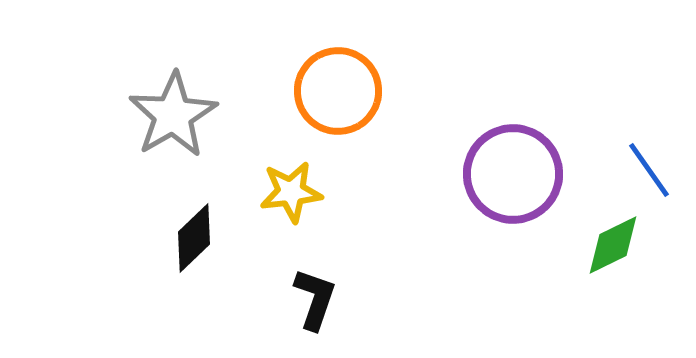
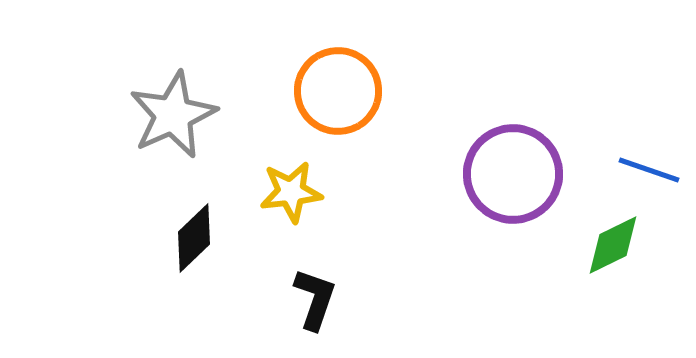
gray star: rotated 6 degrees clockwise
blue line: rotated 36 degrees counterclockwise
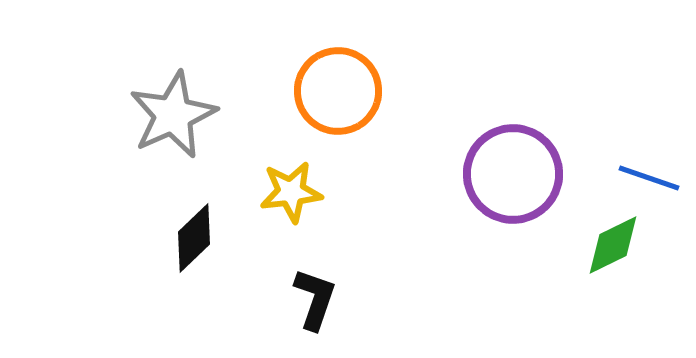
blue line: moved 8 px down
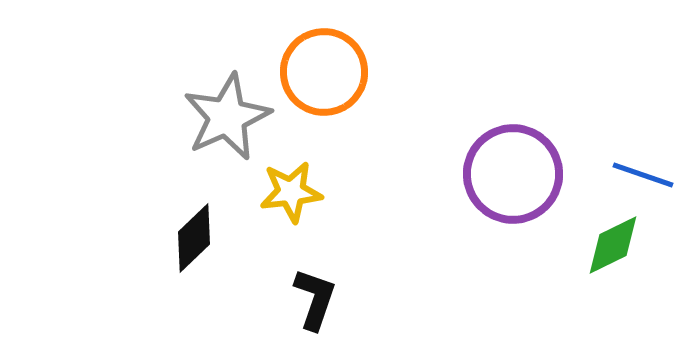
orange circle: moved 14 px left, 19 px up
gray star: moved 54 px right, 2 px down
blue line: moved 6 px left, 3 px up
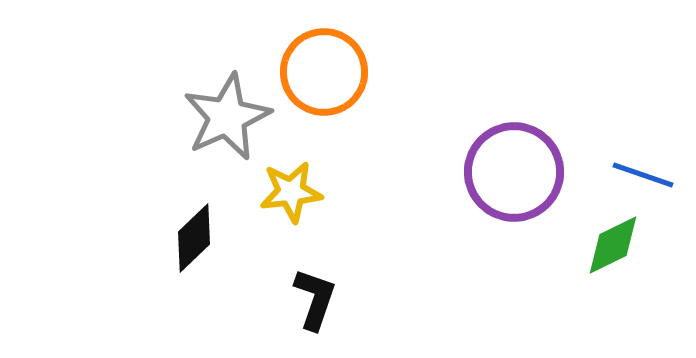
purple circle: moved 1 px right, 2 px up
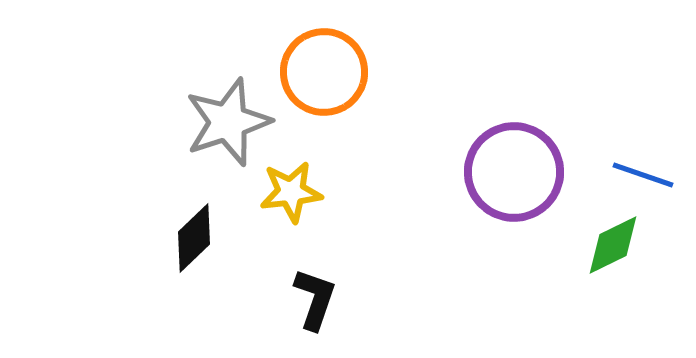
gray star: moved 1 px right, 5 px down; rotated 6 degrees clockwise
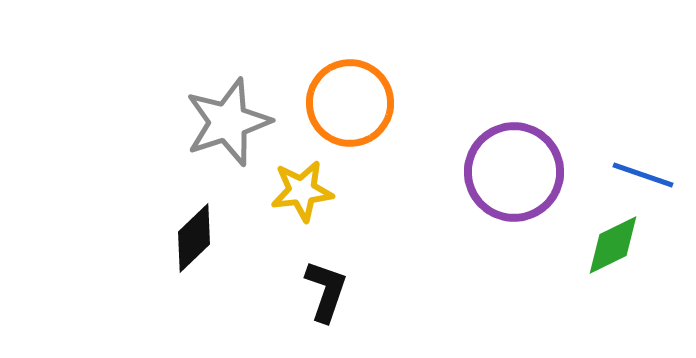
orange circle: moved 26 px right, 31 px down
yellow star: moved 11 px right, 1 px up
black L-shape: moved 11 px right, 8 px up
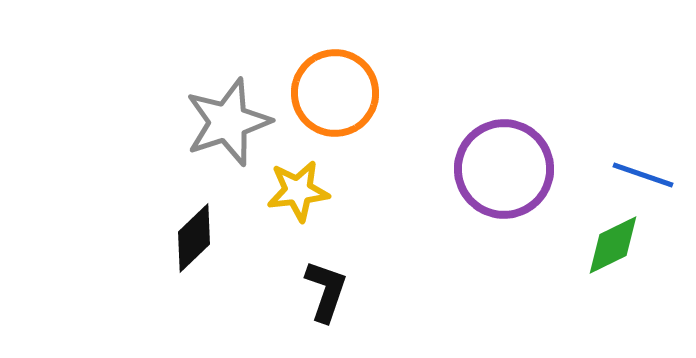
orange circle: moved 15 px left, 10 px up
purple circle: moved 10 px left, 3 px up
yellow star: moved 4 px left
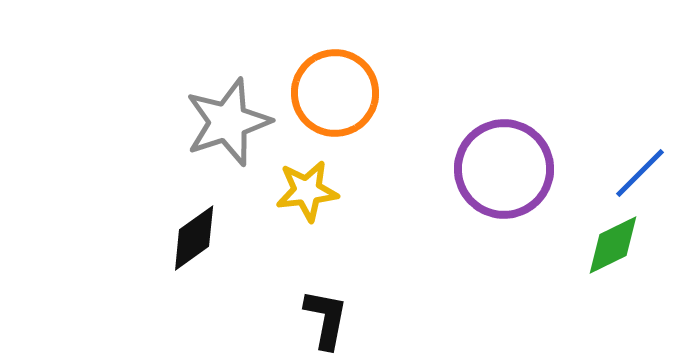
blue line: moved 3 px left, 2 px up; rotated 64 degrees counterclockwise
yellow star: moved 9 px right
black diamond: rotated 8 degrees clockwise
black L-shape: moved 28 px down; rotated 8 degrees counterclockwise
